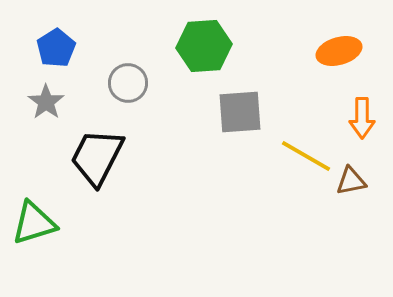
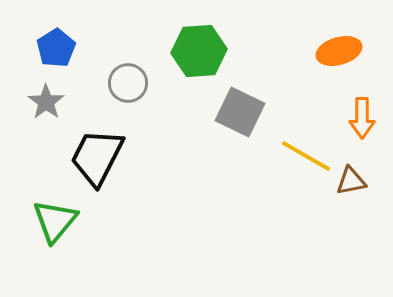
green hexagon: moved 5 px left, 5 px down
gray square: rotated 30 degrees clockwise
green triangle: moved 21 px right, 2 px up; rotated 33 degrees counterclockwise
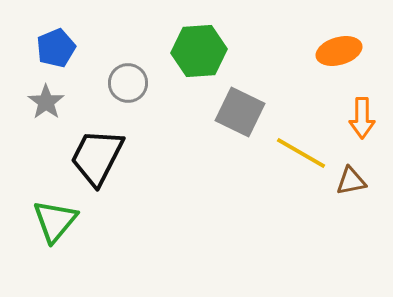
blue pentagon: rotated 9 degrees clockwise
yellow line: moved 5 px left, 3 px up
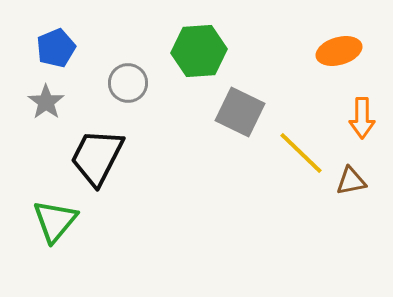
yellow line: rotated 14 degrees clockwise
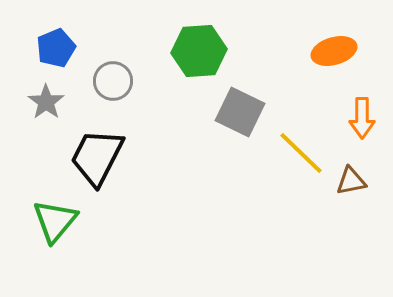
orange ellipse: moved 5 px left
gray circle: moved 15 px left, 2 px up
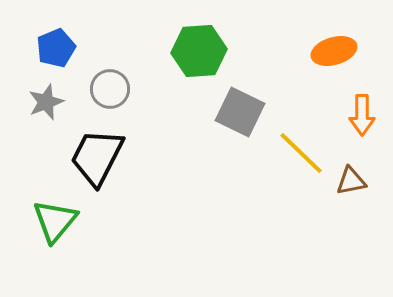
gray circle: moved 3 px left, 8 px down
gray star: rotated 15 degrees clockwise
orange arrow: moved 3 px up
